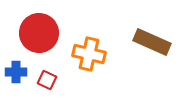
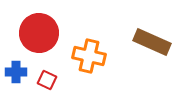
orange cross: moved 2 px down
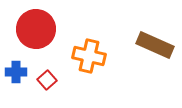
red circle: moved 3 px left, 4 px up
brown rectangle: moved 3 px right, 3 px down
red square: rotated 24 degrees clockwise
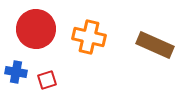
orange cross: moved 19 px up
blue cross: rotated 10 degrees clockwise
red square: rotated 24 degrees clockwise
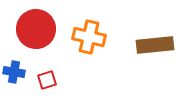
brown rectangle: rotated 30 degrees counterclockwise
blue cross: moved 2 px left
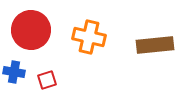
red circle: moved 5 px left, 1 px down
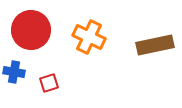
orange cross: rotated 12 degrees clockwise
brown rectangle: rotated 6 degrees counterclockwise
red square: moved 2 px right, 3 px down
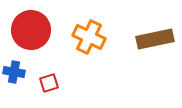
brown rectangle: moved 6 px up
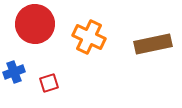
red circle: moved 4 px right, 6 px up
brown rectangle: moved 2 px left, 5 px down
blue cross: rotated 30 degrees counterclockwise
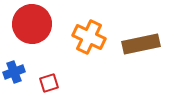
red circle: moved 3 px left
brown rectangle: moved 12 px left
